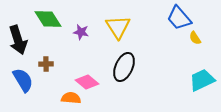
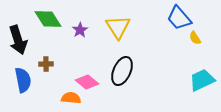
purple star: moved 1 px left, 2 px up; rotated 28 degrees clockwise
black ellipse: moved 2 px left, 4 px down
blue semicircle: rotated 20 degrees clockwise
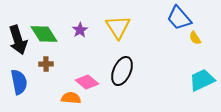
green diamond: moved 4 px left, 15 px down
blue semicircle: moved 4 px left, 2 px down
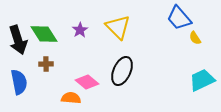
yellow triangle: rotated 12 degrees counterclockwise
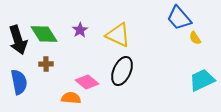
yellow triangle: moved 8 px down; rotated 20 degrees counterclockwise
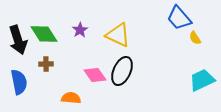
pink diamond: moved 8 px right, 7 px up; rotated 15 degrees clockwise
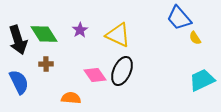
blue semicircle: rotated 15 degrees counterclockwise
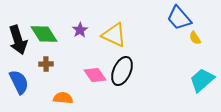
yellow triangle: moved 4 px left
cyan trapezoid: rotated 16 degrees counterclockwise
orange semicircle: moved 8 px left
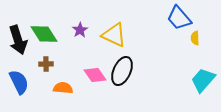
yellow semicircle: rotated 32 degrees clockwise
cyan trapezoid: moved 1 px right; rotated 8 degrees counterclockwise
orange semicircle: moved 10 px up
